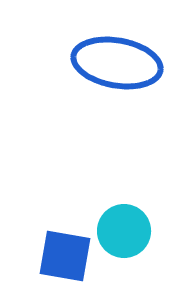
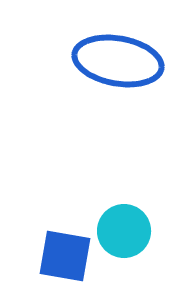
blue ellipse: moved 1 px right, 2 px up
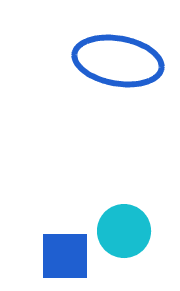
blue square: rotated 10 degrees counterclockwise
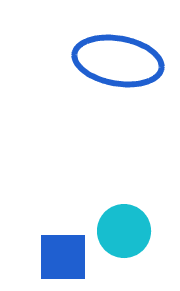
blue square: moved 2 px left, 1 px down
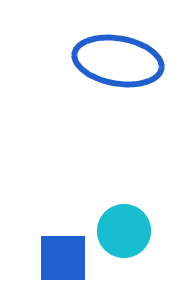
blue square: moved 1 px down
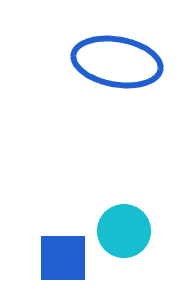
blue ellipse: moved 1 px left, 1 px down
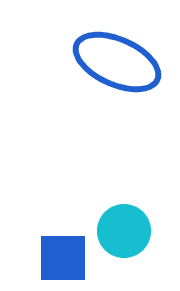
blue ellipse: rotated 14 degrees clockwise
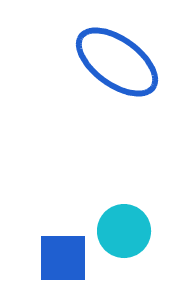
blue ellipse: rotated 12 degrees clockwise
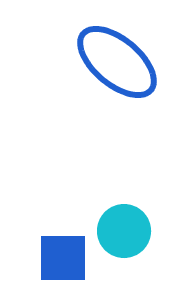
blue ellipse: rotated 4 degrees clockwise
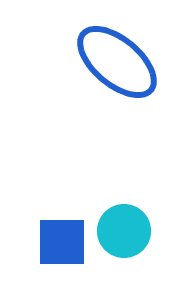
blue square: moved 1 px left, 16 px up
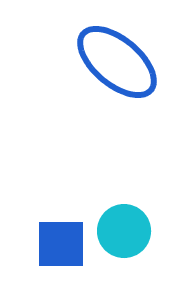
blue square: moved 1 px left, 2 px down
